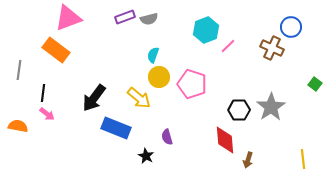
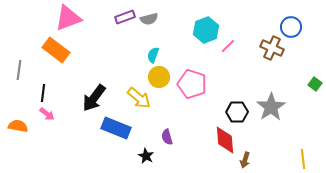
black hexagon: moved 2 px left, 2 px down
brown arrow: moved 3 px left
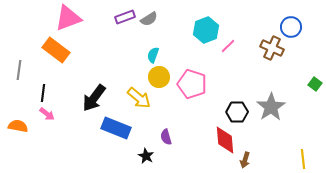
gray semicircle: rotated 18 degrees counterclockwise
purple semicircle: moved 1 px left
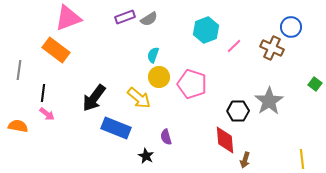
pink line: moved 6 px right
gray star: moved 2 px left, 6 px up
black hexagon: moved 1 px right, 1 px up
yellow line: moved 1 px left
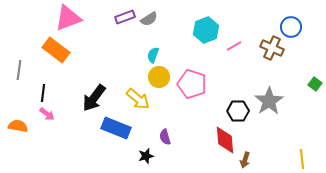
pink line: rotated 14 degrees clockwise
yellow arrow: moved 1 px left, 1 px down
purple semicircle: moved 1 px left
black star: rotated 28 degrees clockwise
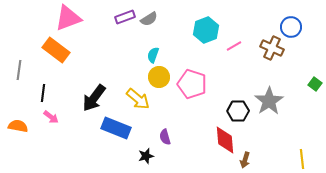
pink arrow: moved 4 px right, 3 px down
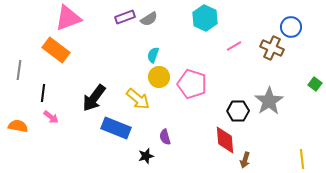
cyan hexagon: moved 1 px left, 12 px up; rotated 15 degrees counterclockwise
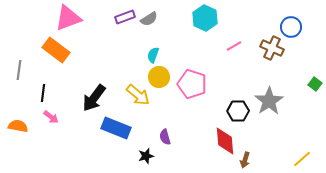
yellow arrow: moved 4 px up
red diamond: moved 1 px down
yellow line: rotated 54 degrees clockwise
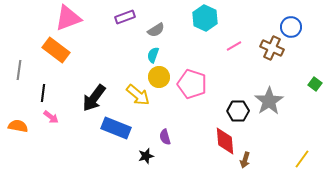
gray semicircle: moved 7 px right, 11 px down
yellow line: rotated 12 degrees counterclockwise
